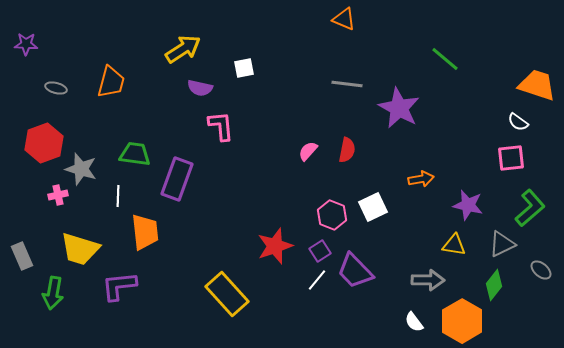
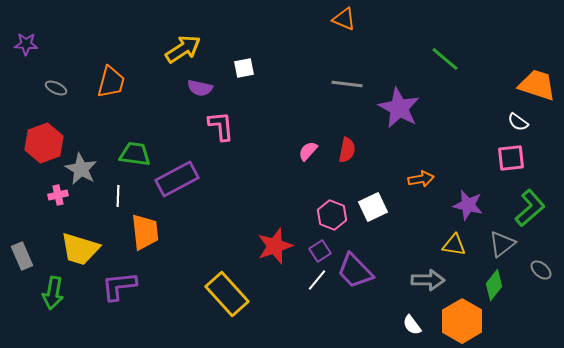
gray ellipse at (56, 88): rotated 10 degrees clockwise
gray star at (81, 169): rotated 12 degrees clockwise
purple rectangle at (177, 179): rotated 42 degrees clockwise
gray triangle at (502, 244): rotated 12 degrees counterclockwise
white semicircle at (414, 322): moved 2 px left, 3 px down
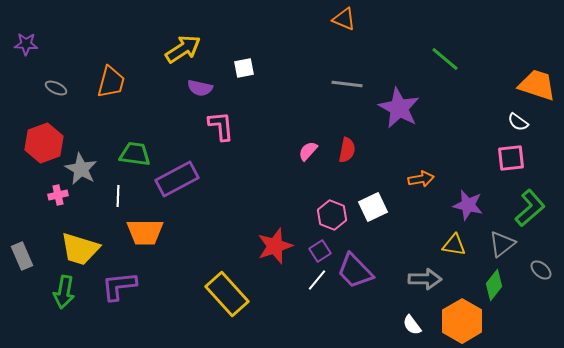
orange trapezoid at (145, 232): rotated 96 degrees clockwise
gray arrow at (428, 280): moved 3 px left, 1 px up
green arrow at (53, 293): moved 11 px right, 1 px up
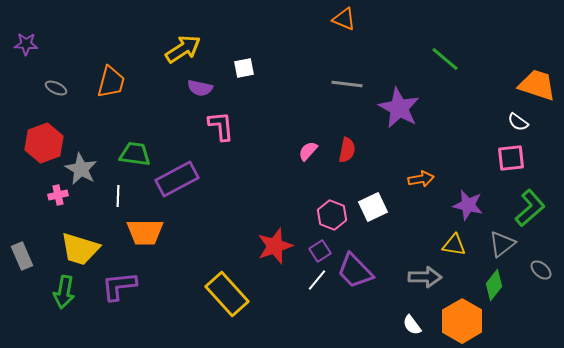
gray arrow at (425, 279): moved 2 px up
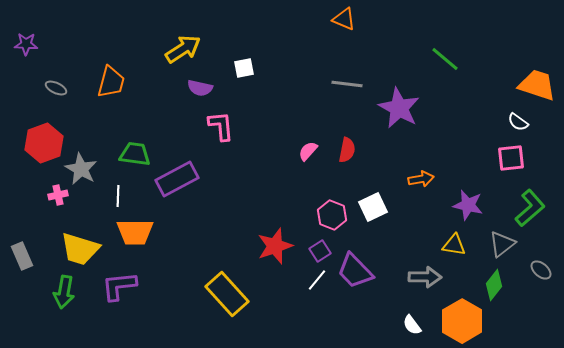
orange trapezoid at (145, 232): moved 10 px left
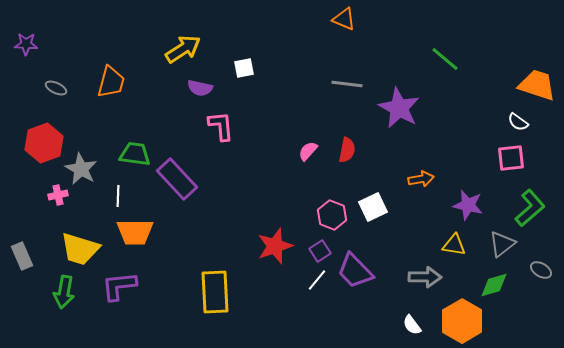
purple rectangle at (177, 179): rotated 75 degrees clockwise
gray ellipse at (541, 270): rotated 10 degrees counterclockwise
green diamond at (494, 285): rotated 36 degrees clockwise
yellow rectangle at (227, 294): moved 12 px left, 2 px up; rotated 39 degrees clockwise
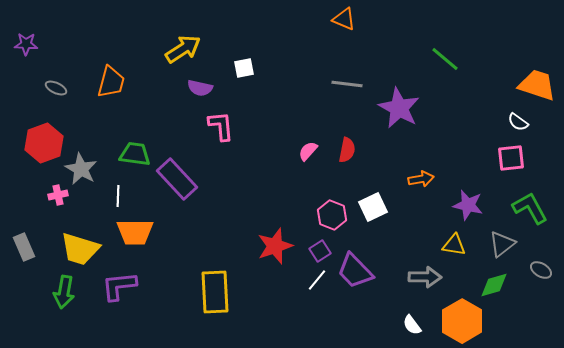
green L-shape at (530, 208): rotated 78 degrees counterclockwise
gray rectangle at (22, 256): moved 2 px right, 9 px up
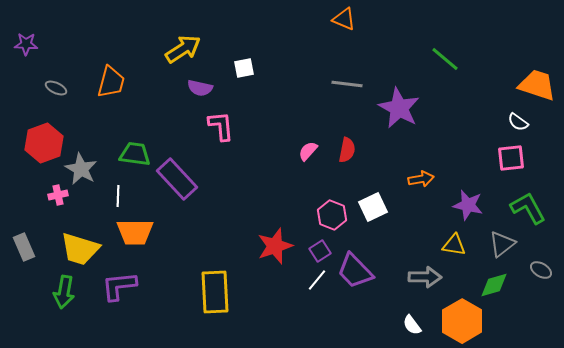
green L-shape at (530, 208): moved 2 px left
